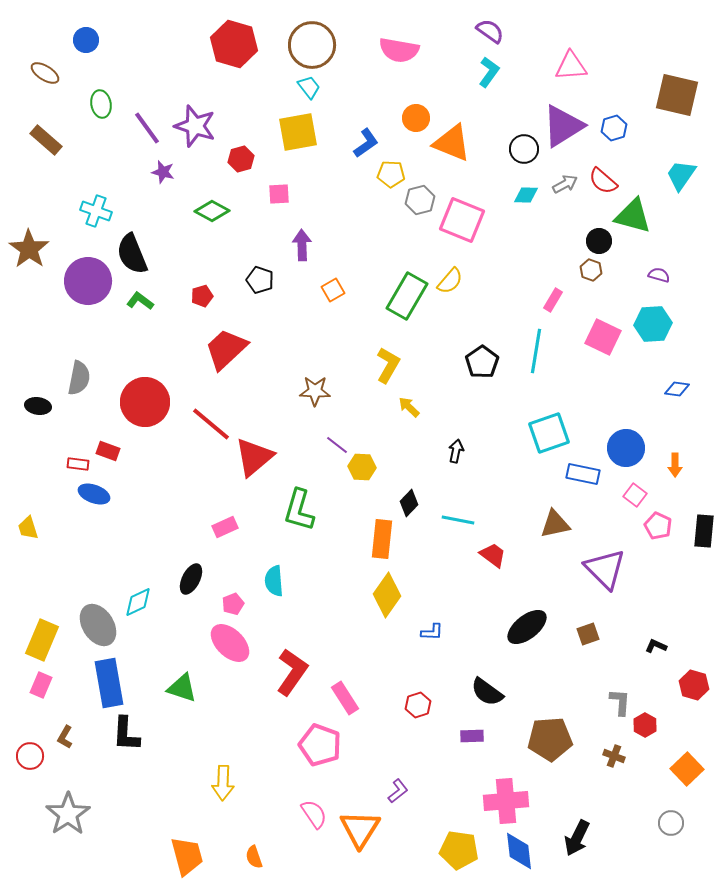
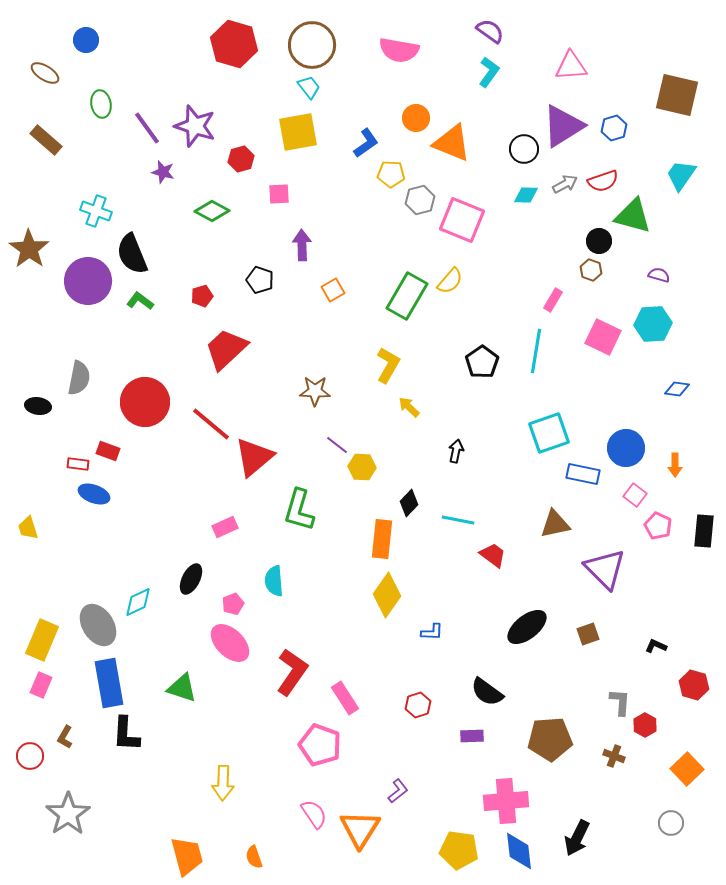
red semicircle at (603, 181): rotated 60 degrees counterclockwise
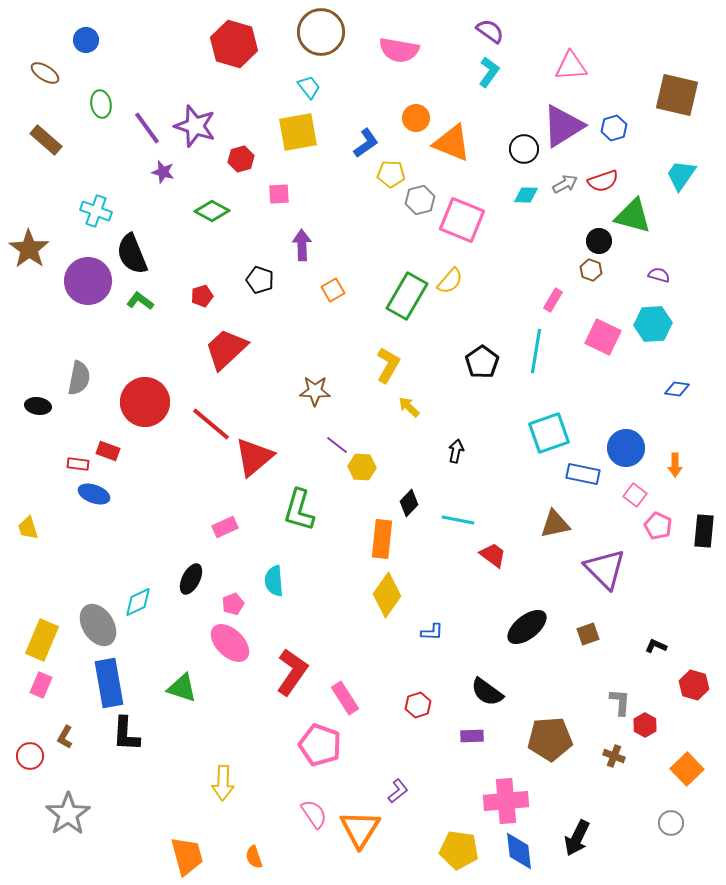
brown circle at (312, 45): moved 9 px right, 13 px up
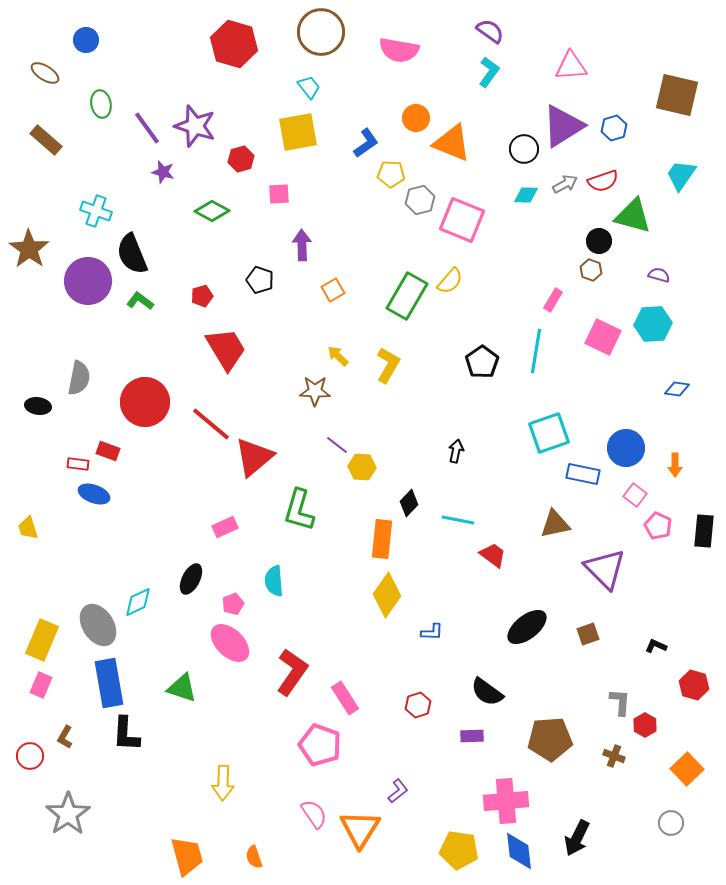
red trapezoid at (226, 349): rotated 102 degrees clockwise
yellow arrow at (409, 407): moved 71 px left, 51 px up
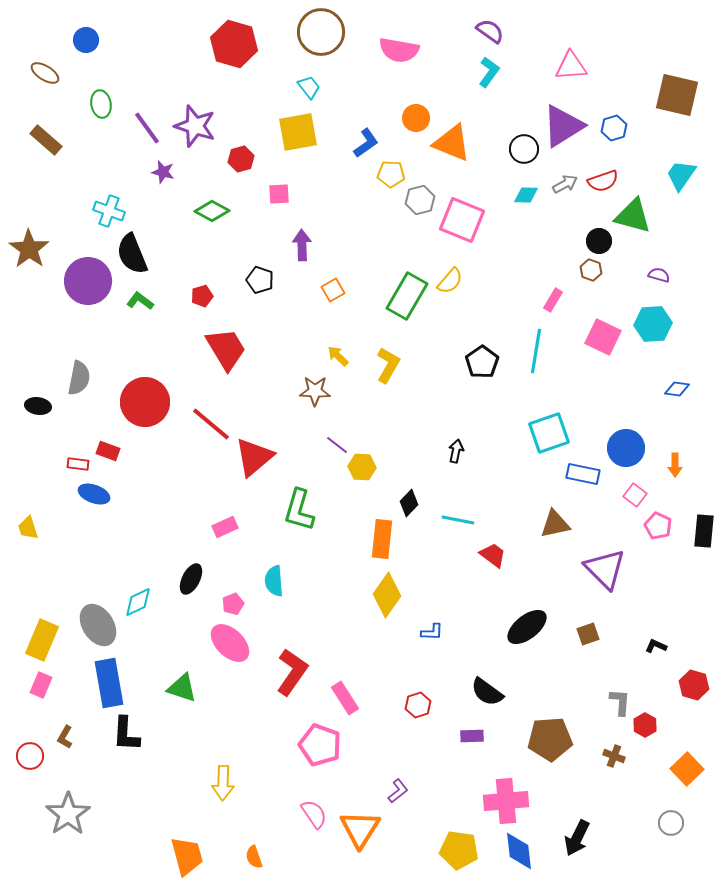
cyan cross at (96, 211): moved 13 px right
